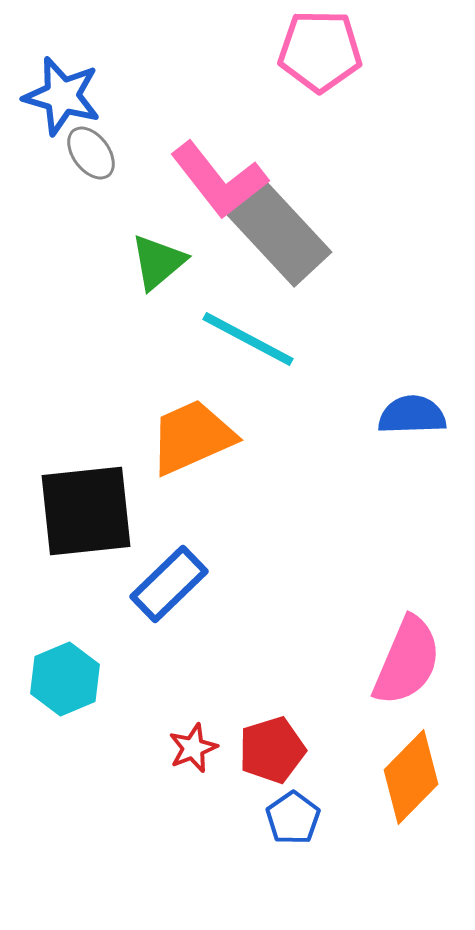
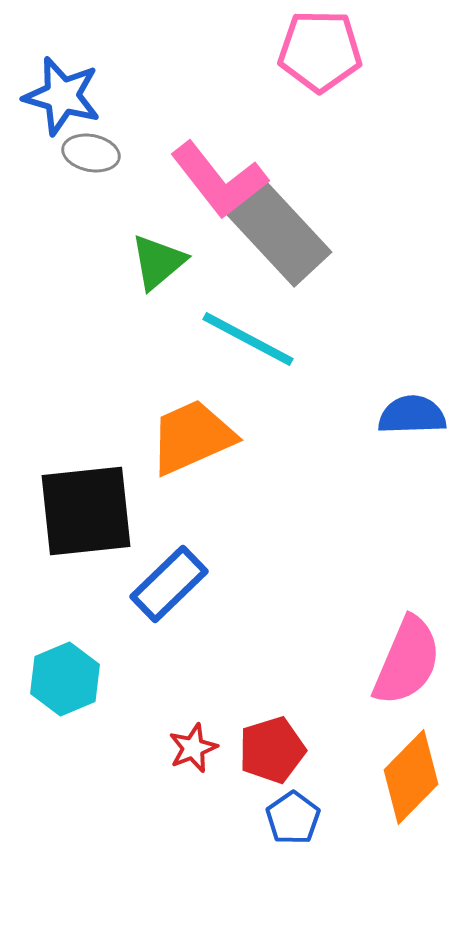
gray ellipse: rotated 42 degrees counterclockwise
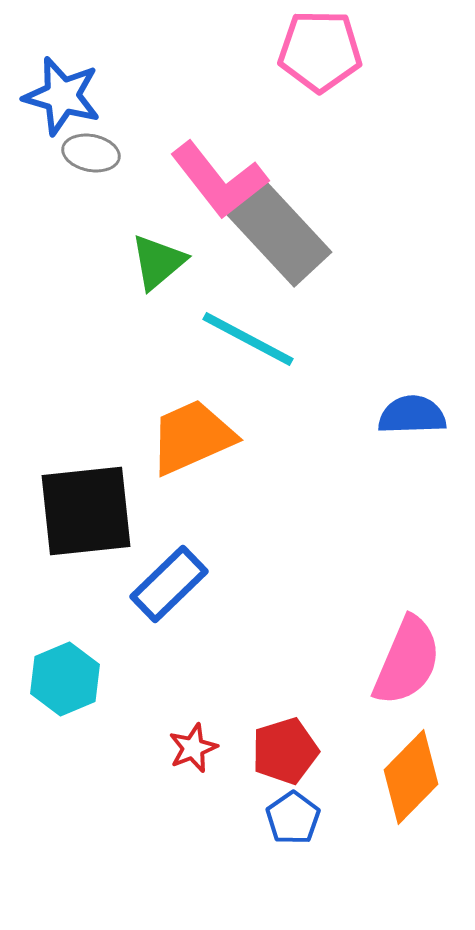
red pentagon: moved 13 px right, 1 px down
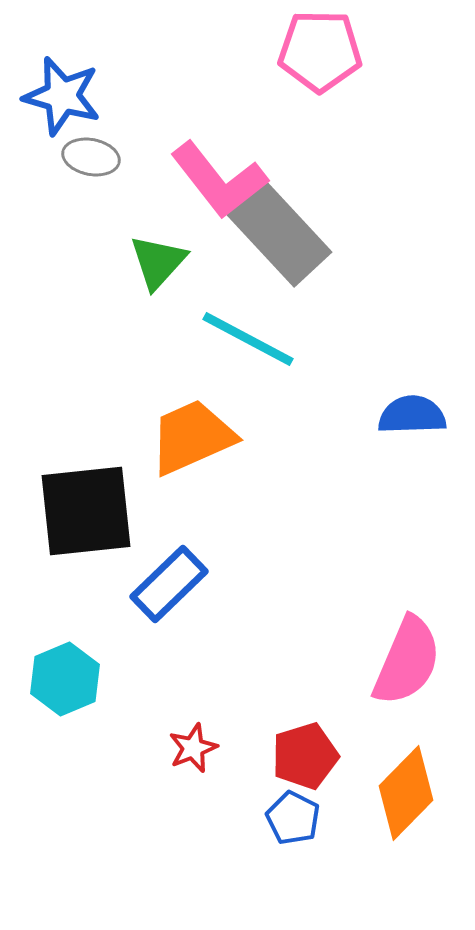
gray ellipse: moved 4 px down
green triangle: rotated 8 degrees counterclockwise
red pentagon: moved 20 px right, 5 px down
orange diamond: moved 5 px left, 16 px down
blue pentagon: rotated 10 degrees counterclockwise
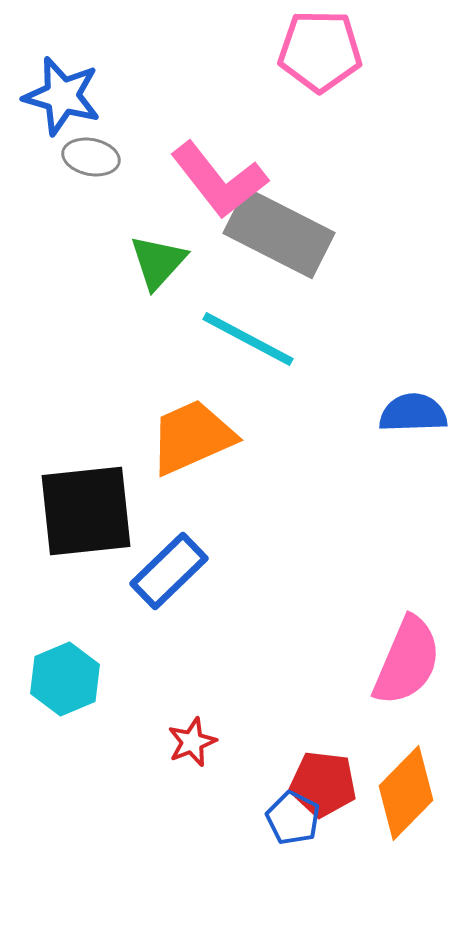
gray rectangle: rotated 20 degrees counterclockwise
blue semicircle: moved 1 px right, 2 px up
blue rectangle: moved 13 px up
red star: moved 1 px left, 6 px up
red pentagon: moved 18 px right, 28 px down; rotated 24 degrees clockwise
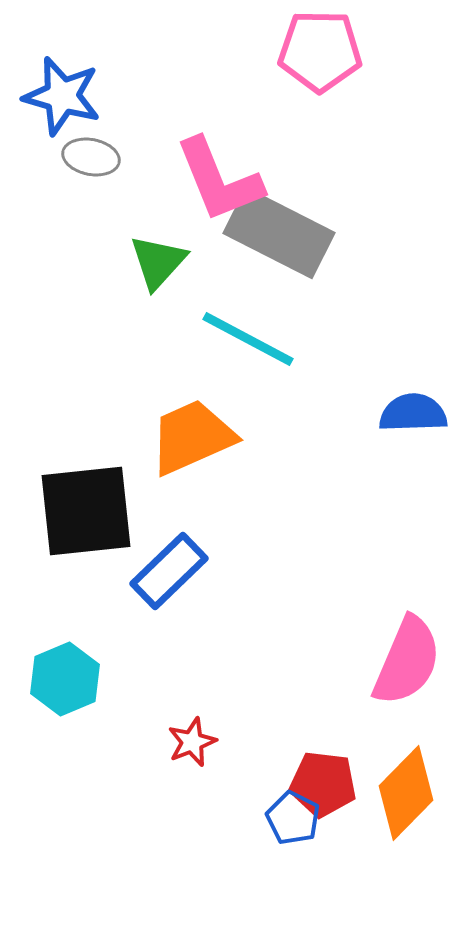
pink L-shape: rotated 16 degrees clockwise
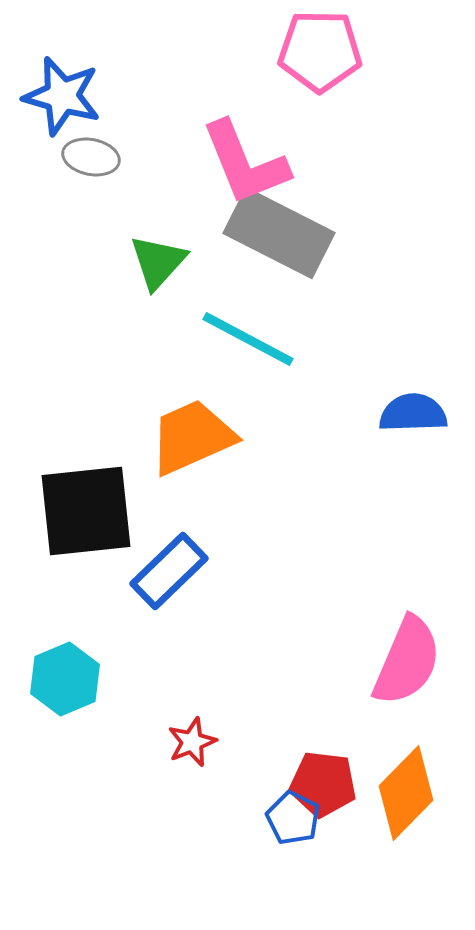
pink L-shape: moved 26 px right, 17 px up
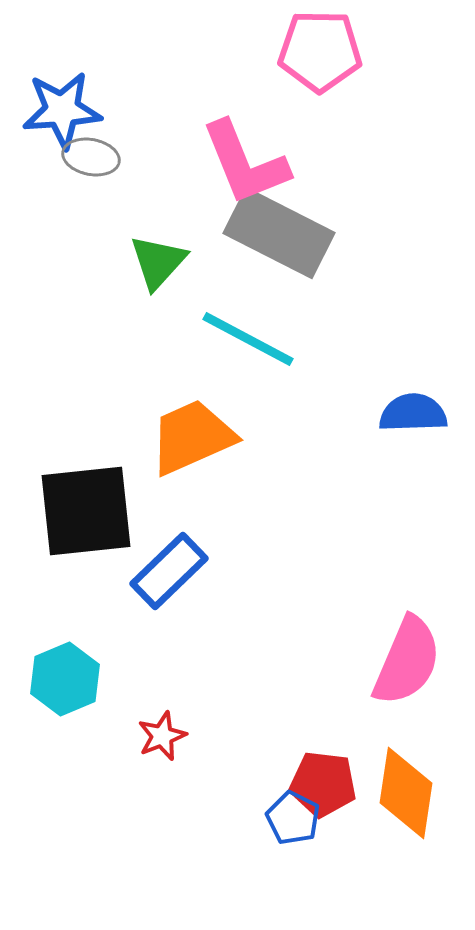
blue star: moved 14 px down; rotated 20 degrees counterclockwise
red star: moved 30 px left, 6 px up
orange diamond: rotated 36 degrees counterclockwise
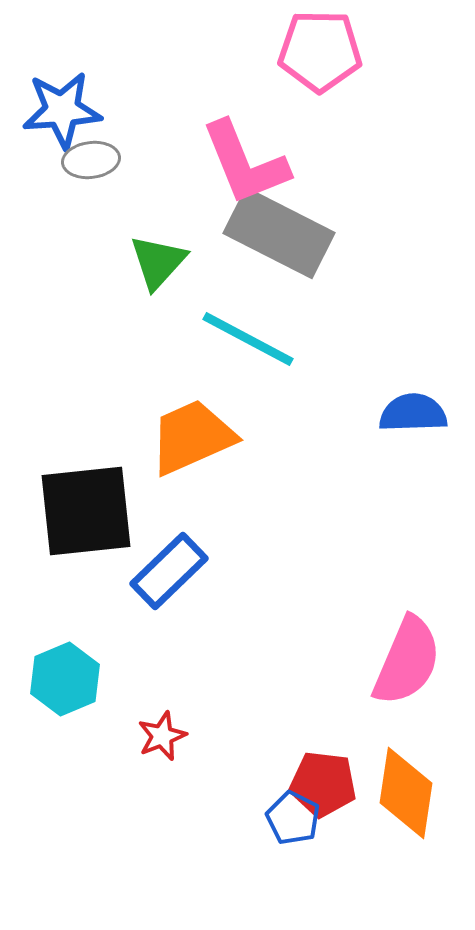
gray ellipse: moved 3 px down; rotated 18 degrees counterclockwise
